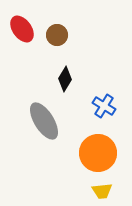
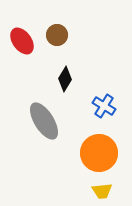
red ellipse: moved 12 px down
orange circle: moved 1 px right
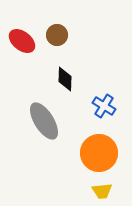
red ellipse: rotated 16 degrees counterclockwise
black diamond: rotated 30 degrees counterclockwise
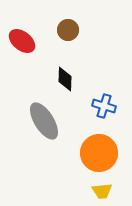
brown circle: moved 11 px right, 5 px up
blue cross: rotated 15 degrees counterclockwise
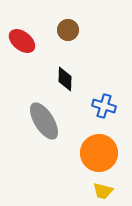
yellow trapezoid: moved 1 px right; rotated 20 degrees clockwise
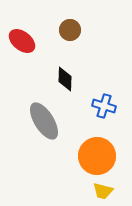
brown circle: moved 2 px right
orange circle: moved 2 px left, 3 px down
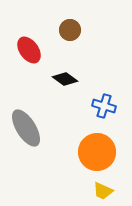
red ellipse: moved 7 px right, 9 px down; rotated 16 degrees clockwise
black diamond: rotated 55 degrees counterclockwise
gray ellipse: moved 18 px left, 7 px down
orange circle: moved 4 px up
yellow trapezoid: rotated 10 degrees clockwise
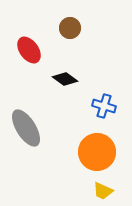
brown circle: moved 2 px up
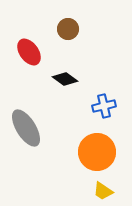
brown circle: moved 2 px left, 1 px down
red ellipse: moved 2 px down
blue cross: rotated 30 degrees counterclockwise
yellow trapezoid: rotated 10 degrees clockwise
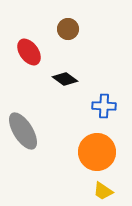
blue cross: rotated 15 degrees clockwise
gray ellipse: moved 3 px left, 3 px down
